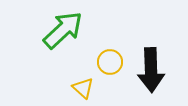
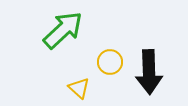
black arrow: moved 2 px left, 2 px down
yellow triangle: moved 4 px left
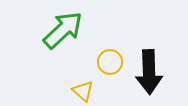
yellow triangle: moved 4 px right, 3 px down
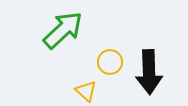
yellow triangle: moved 3 px right
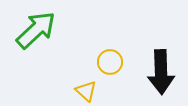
green arrow: moved 27 px left
black arrow: moved 12 px right
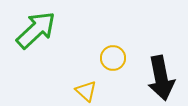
yellow circle: moved 3 px right, 4 px up
black arrow: moved 6 px down; rotated 9 degrees counterclockwise
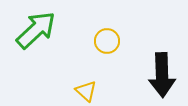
yellow circle: moved 6 px left, 17 px up
black arrow: moved 1 px right, 3 px up; rotated 9 degrees clockwise
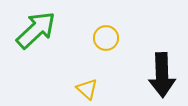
yellow circle: moved 1 px left, 3 px up
yellow triangle: moved 1 px right, 2 px up
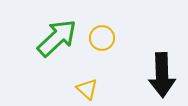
green arrow: moved 21 px right, 8 px down
yellow circle: moved 4 px left
